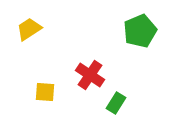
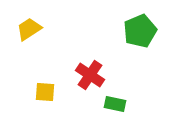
green rectangle: moved 1 px left, 1 px down; rotated 70 degrees clockwise
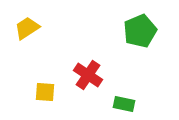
yellow trapezoid: moved 2 px left, 1 px up
red cross: moved 2 px left
green rectangle: moved 9 px right
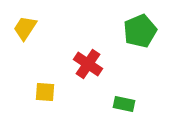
yellow trapezoid: moved 2 px left; rotated 24 degrees counterclockwise
red cross: moved 11 px up
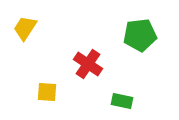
green pentagon: moved 4 px down; rotated 16 degrees clockwise
yellow square: moved 2 px right
green rectangle: moved 2 px left, 3 px up
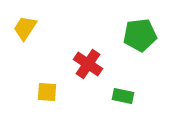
green rectangle: moved 1 px right, 5 px up
